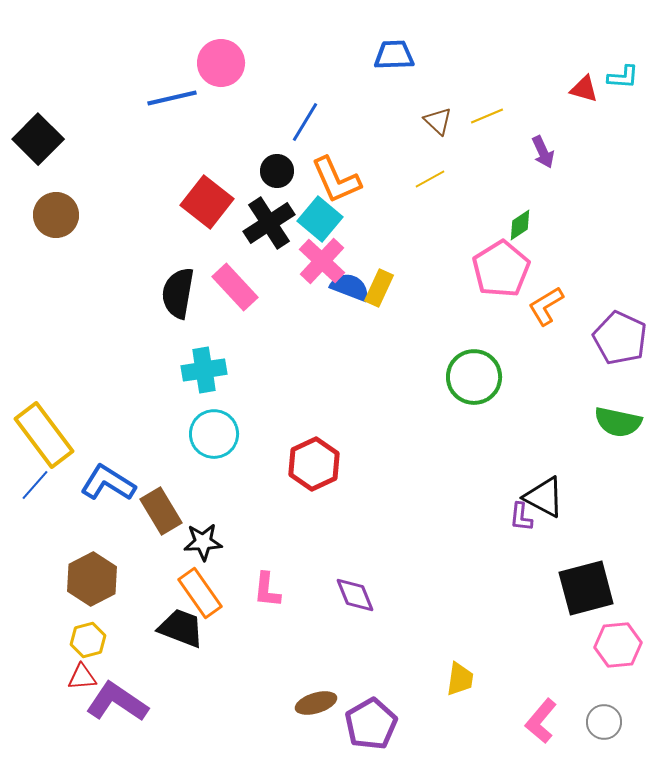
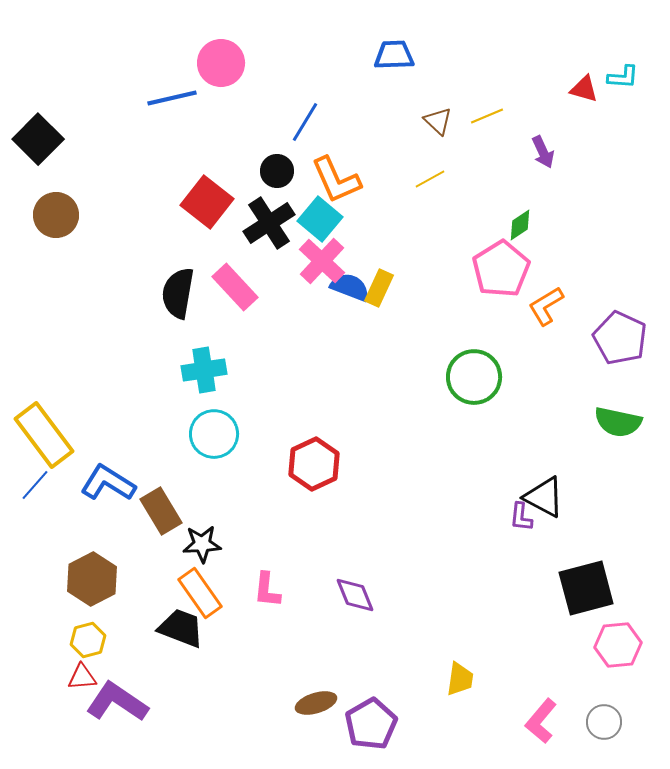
black star at (203, 542): moved 1 px left, 2 px down
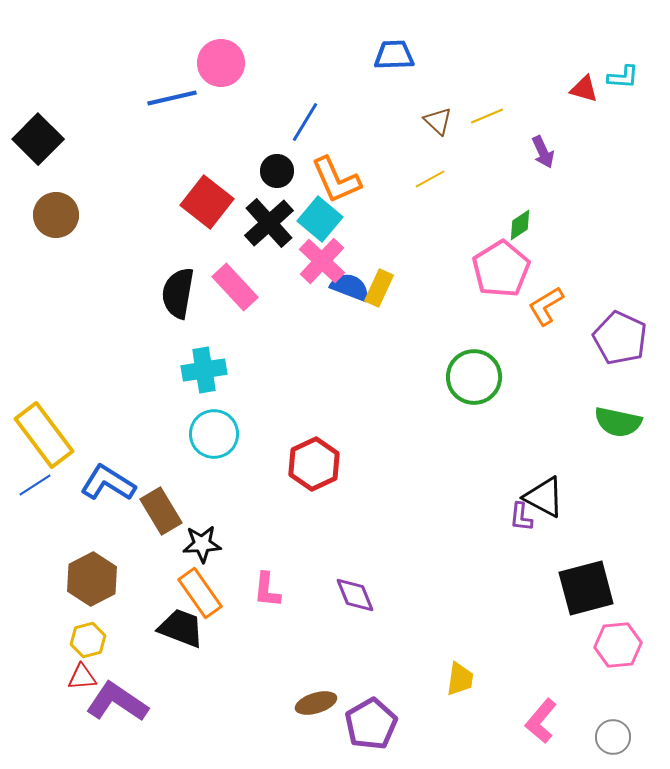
black cross at (269, 223): rotated 9 degrees counterclockwise
blue line at (35, 485): rotated 16 degrees clockwise
gray circle at (604, 722): moved 9 px right, 15 px down
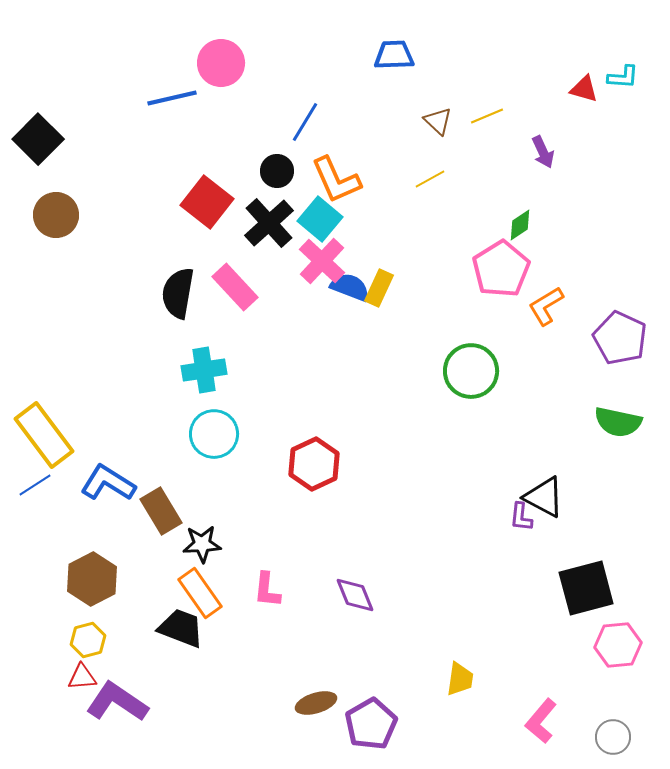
green circle at (474, 377): moved 3 px left, 6 px up
